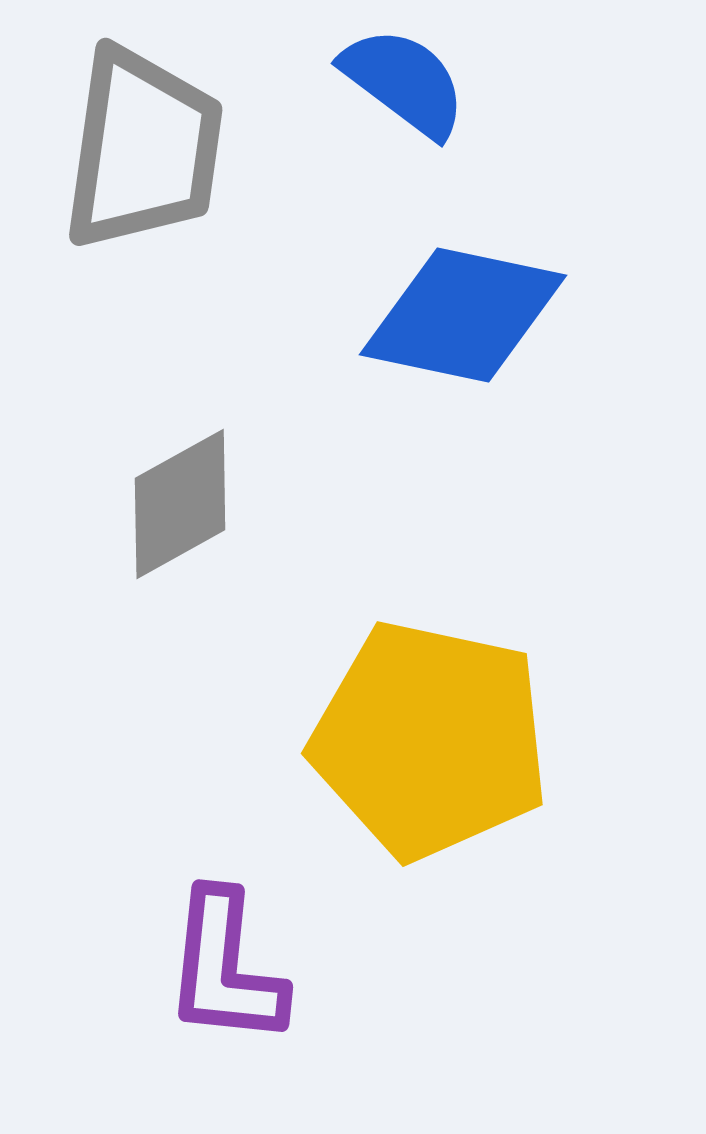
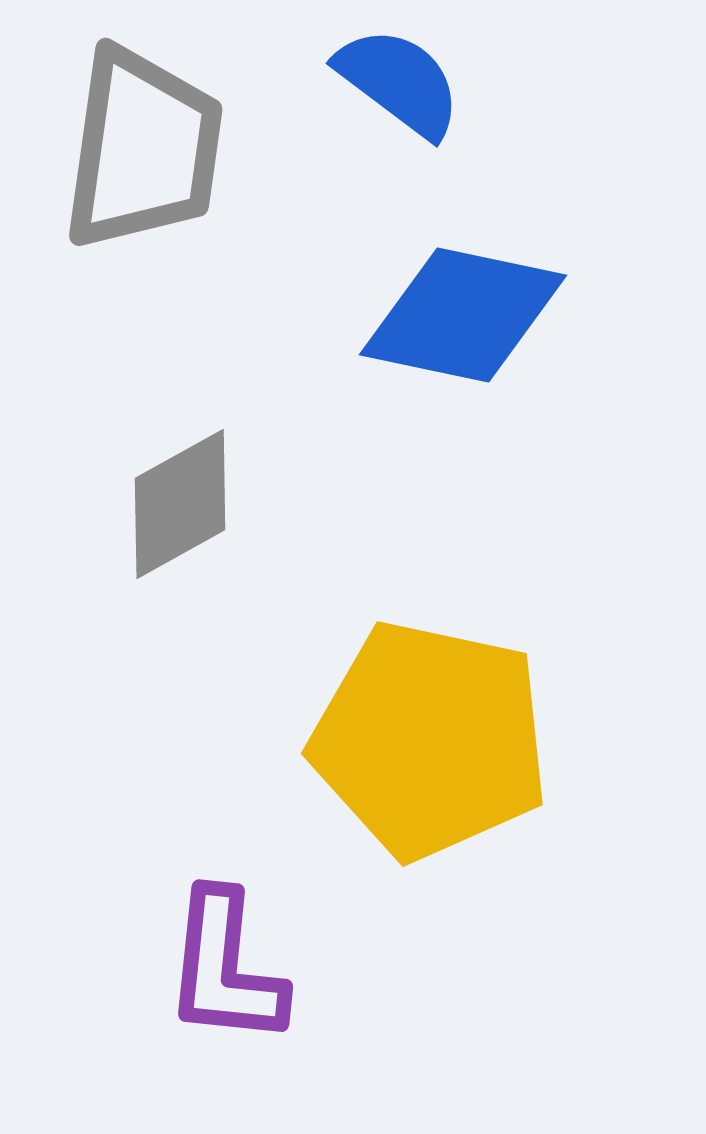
blue semicircle: moved 5 px left
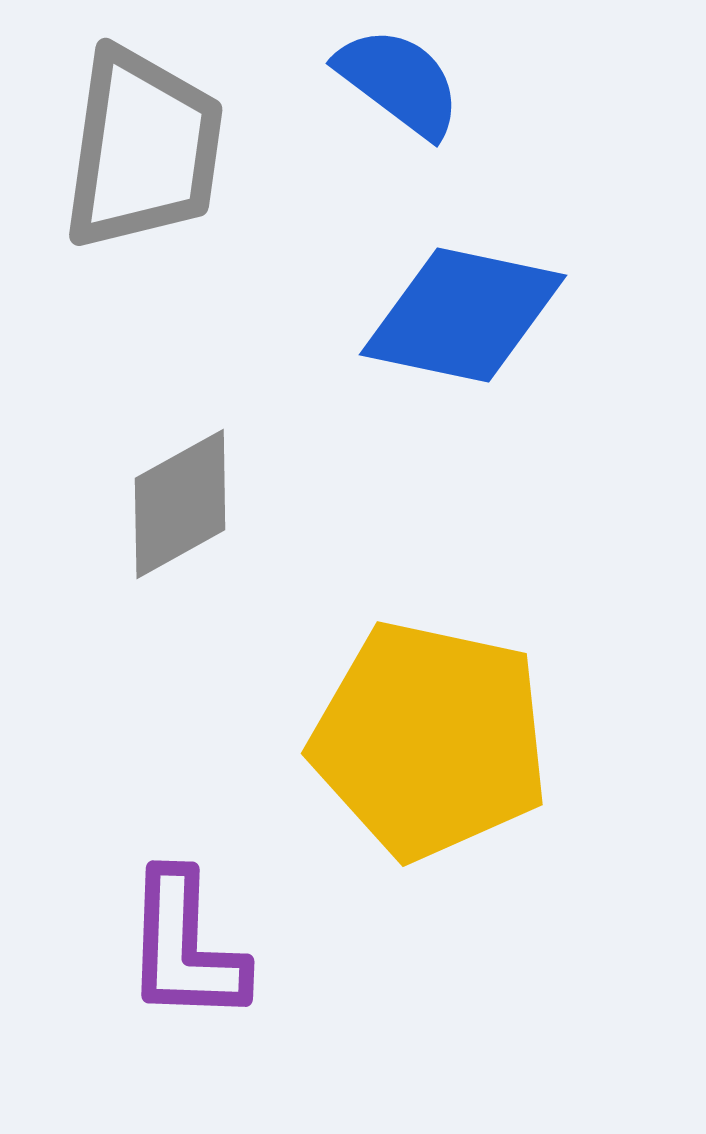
purple L-shape: moved 40 px left, 21 px up; rotated 4 degrees counterclockwise
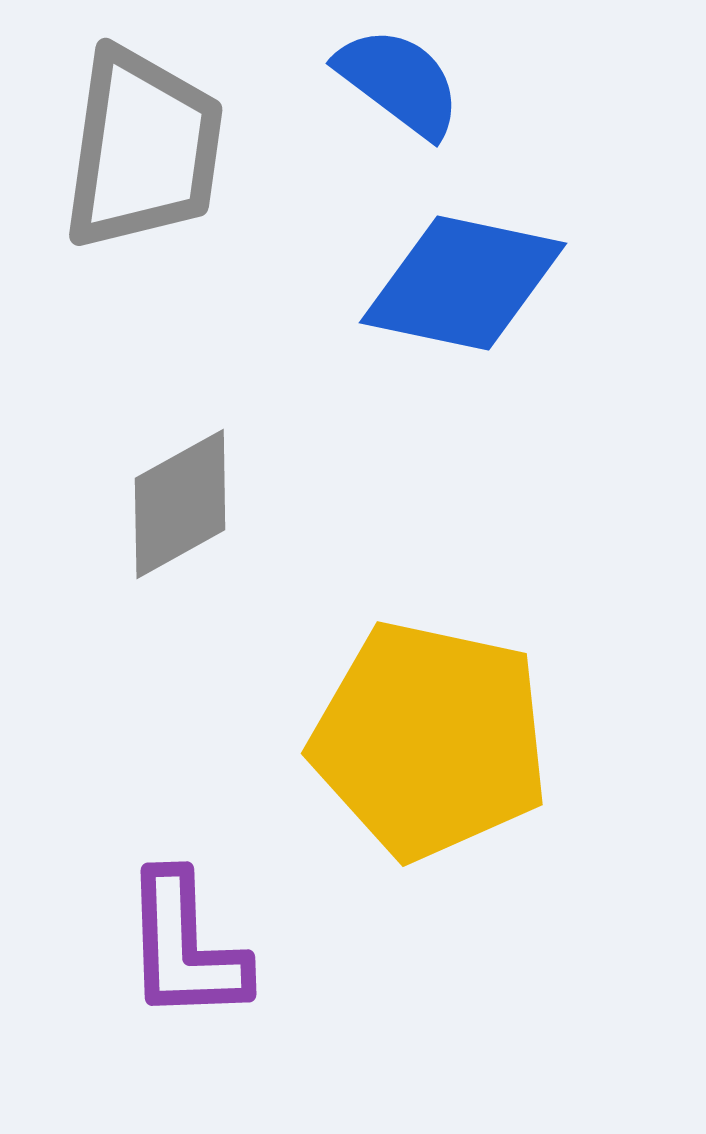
blue diamond: moved 32 px up
purple L-shape: rotated 4 degrees counterclockwise
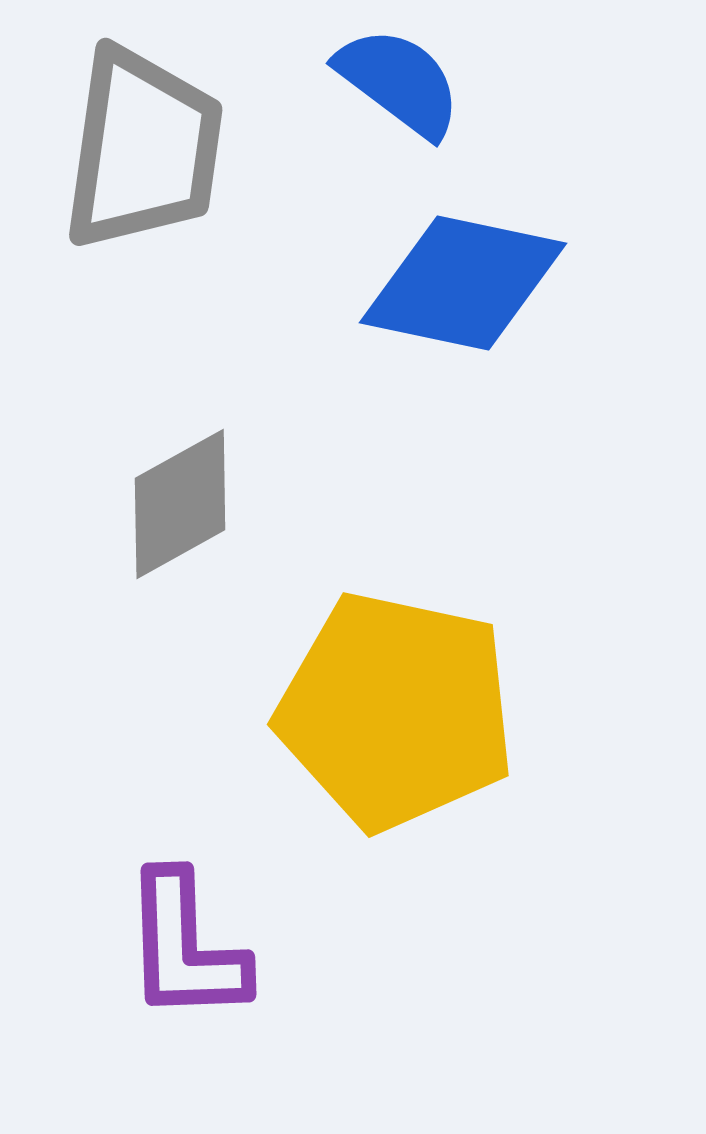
yellow pentagon: moved 34 px left, 29 px up
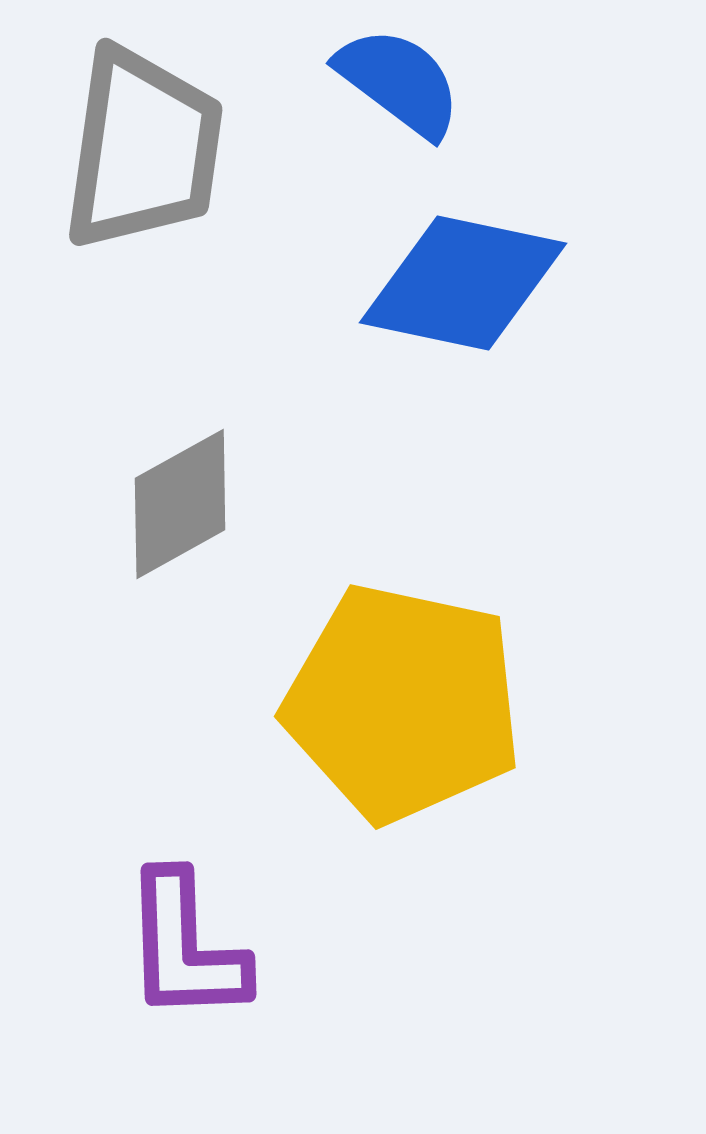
yellow pentagon: moved 7 px right, 8 px up
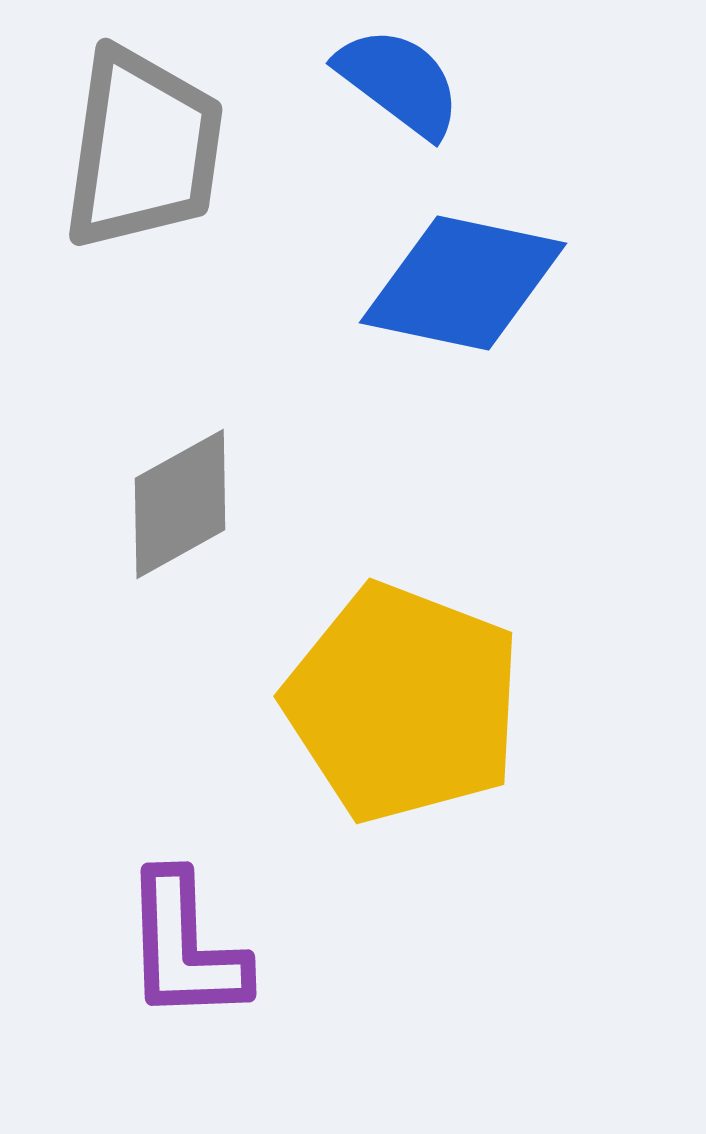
yellow pentagon: rotated 9 degrees clockwise
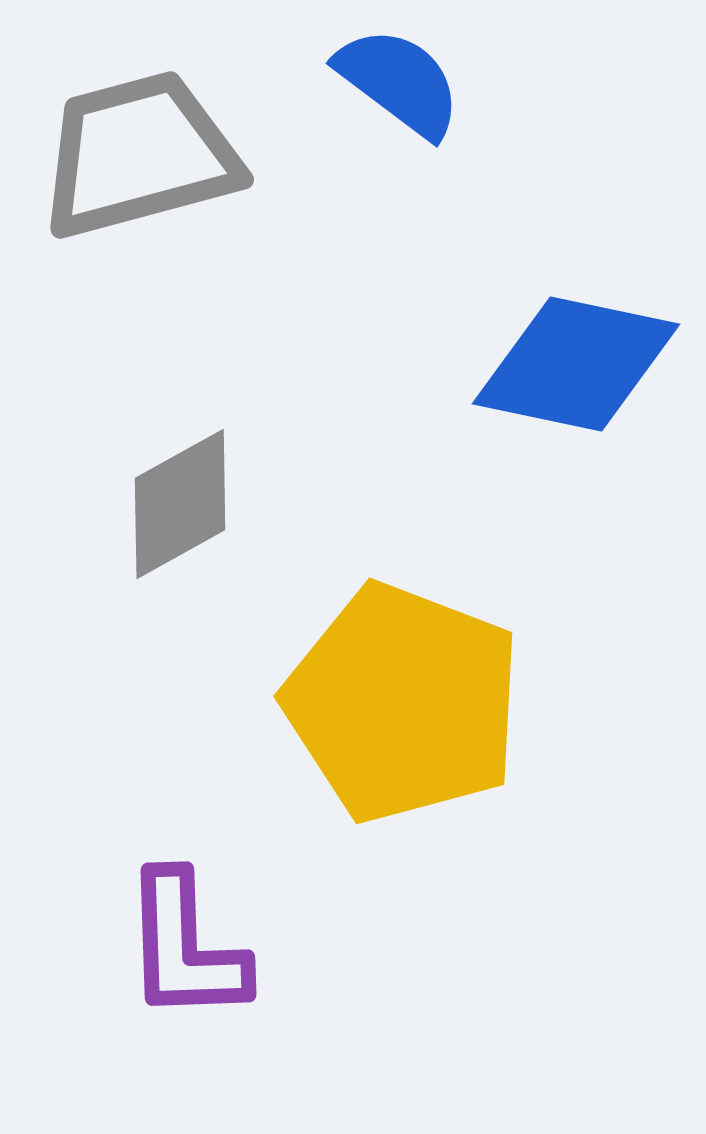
gray trapezoid: moved 4 px left, 6 px down; rotated 113 degrees counterclockwise
blue diamond: moved 113 px right, 81 px down
